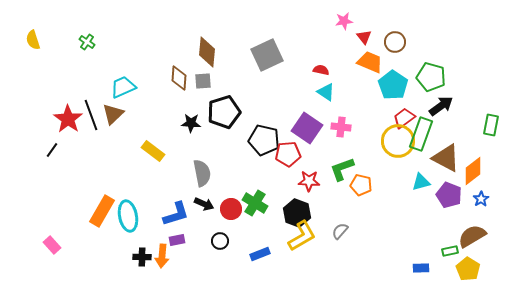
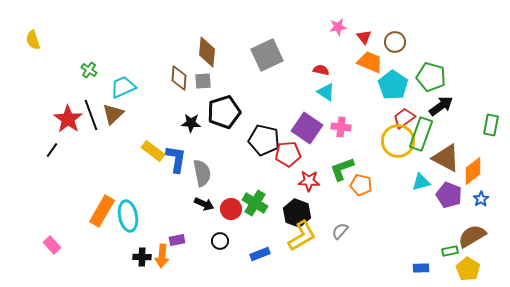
pink star at (344, 21): moved 6 px left, 6 px down
green cross at (87, 42): moved 2 px right, 28 px down
blue L-shape at (176, 214): moved 55 px up; rotated 64 degrees counterclockwise
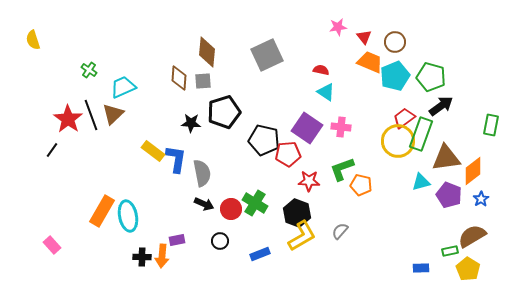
cyan pentagon at (393, 85): moved 2 px right, 9 px up; rotated 16 degrees clockwise
brown triangle at (446, 158): rotated 36 degrees counterclockwise
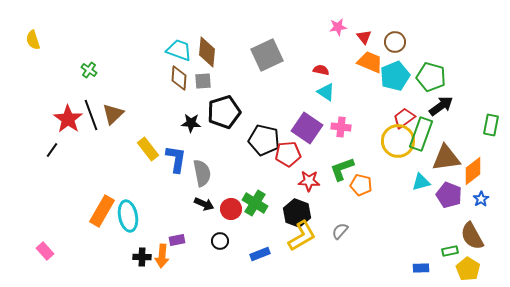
cyan trapezoid at (123, 87): moved 56 px right, 37 px up; rotated 44 degrees clockwise
yellow rectangle at (153, 151): moved 5 px left, 2 px up; rotated 15 degrees clockwise
brown semicircle at (472, 236): rotated 88 degrees counterclockwise
pink rectangle at (52, 245): moved 7 px left, 6 px down
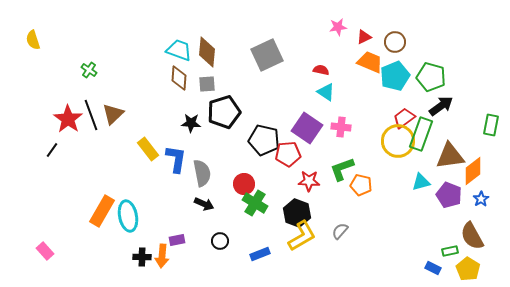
red triangle at (364, 37): rotated 42 degrees clockwise
gray square at (203, 81): moved 4 px right, 3 px down
brown triangle at (446, 158): moved 4 px right, 2 px up
red circle at (231, 209): moved 13 px right, 25 px up
blue rectangle at (421, 268): moved 12 px right; rotated 28 degrees clockwise
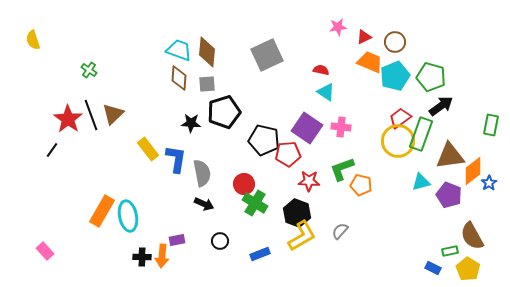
red trapezoid at (404, 118): moved 4 px left
blue star at (481, 199): moved 8 px right, 16 px up
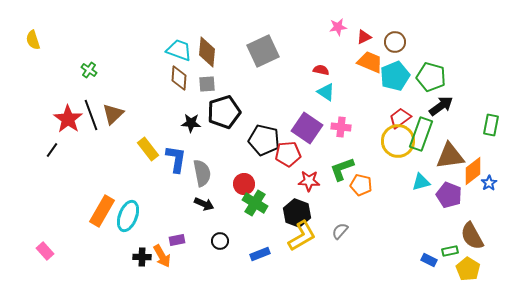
gray square at (267, 55): moved 4 px left, 4 px up
cyan ellipse at (128, 216): rotated 32 degrees clockwise
orange arrow at (162, 256): rotated 35 degrees counterclockwise
blue rectangle at (433, 268): moved 4 px left, 8 px up
